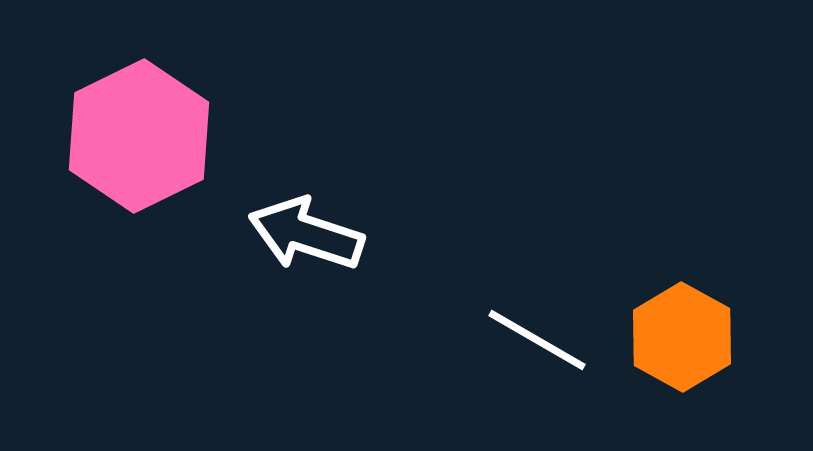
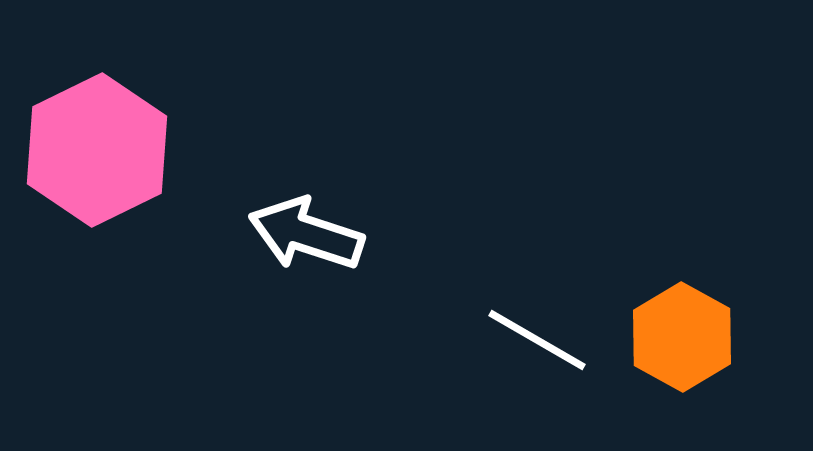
pink hexagon: moved 42 px left, 14 px down
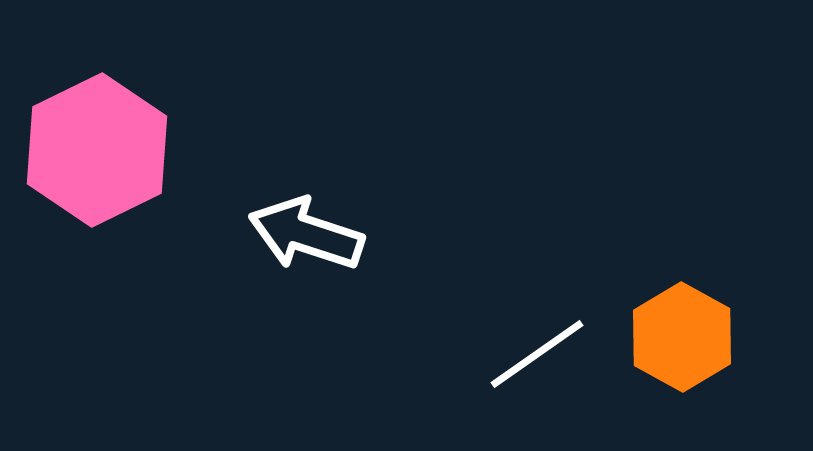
white line: moved 14 px down; rotated 65 degrees counterclockwise
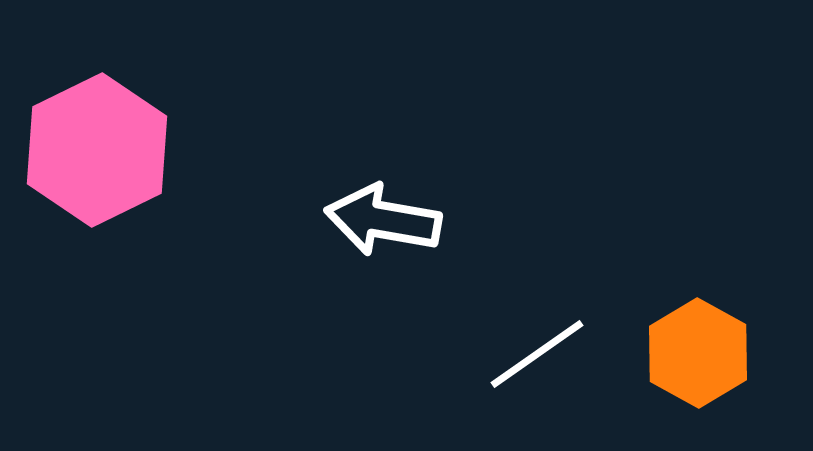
white arrow: moved 77 px right, 14 px up; rotated 8 degrees counterclockwise
orange hexagon: moved 16 px right, 16 px down
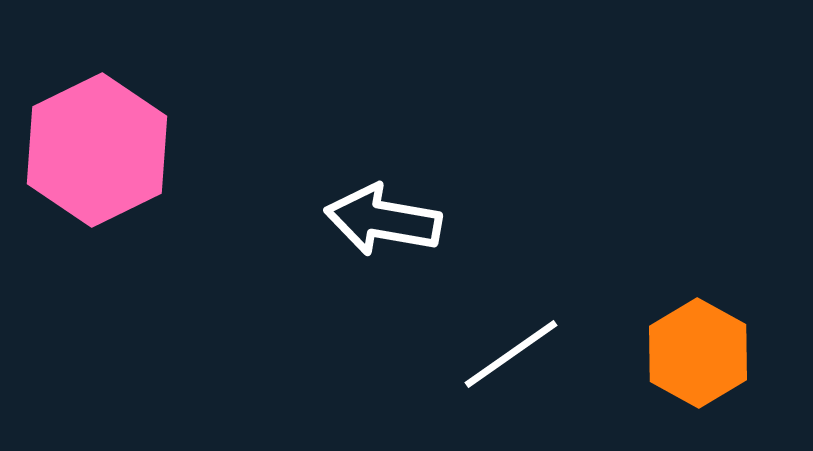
white line: moved 26 px left
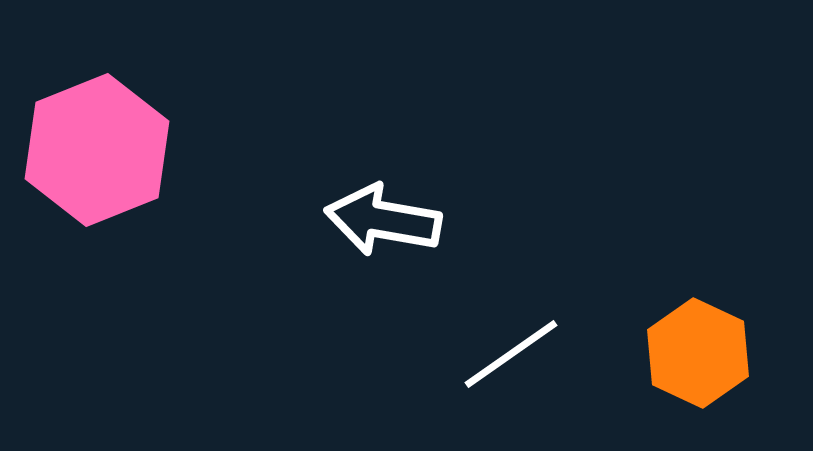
pink hexagon: rotated 4 degrees clockwise
orange hexagon: rotated 4 degrees counterclockwise
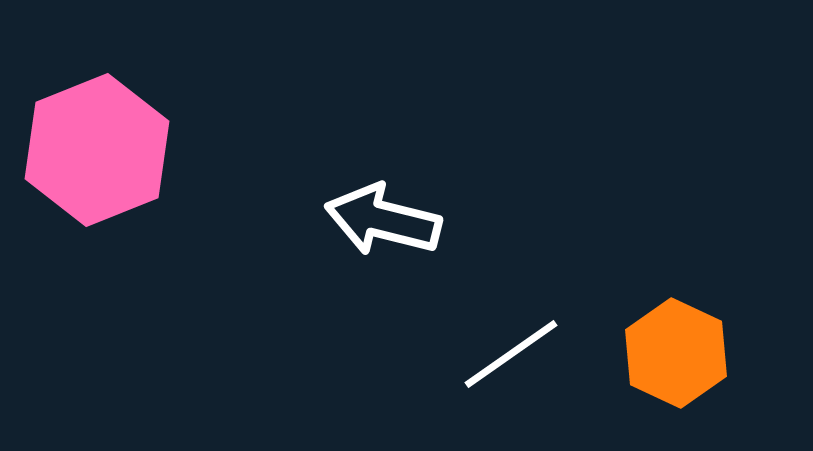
white arrow: rotated 4 degrees clockwise
orange hexagon: moved 22 px left
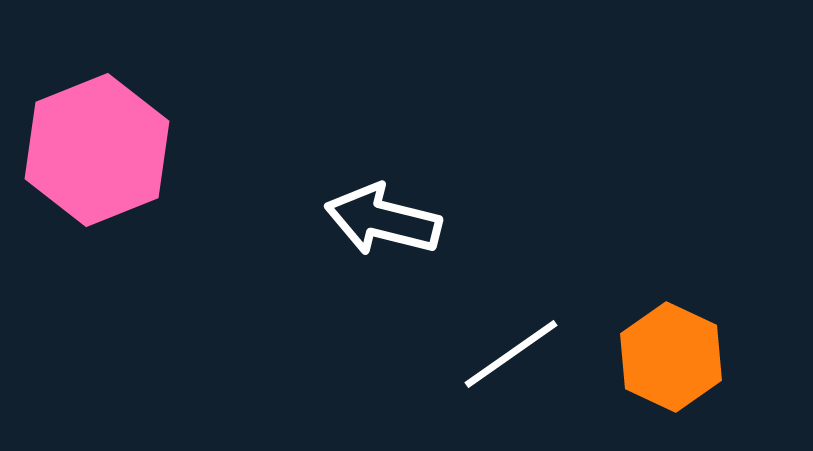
orange hexagon: moved 5 px left, 4 px down
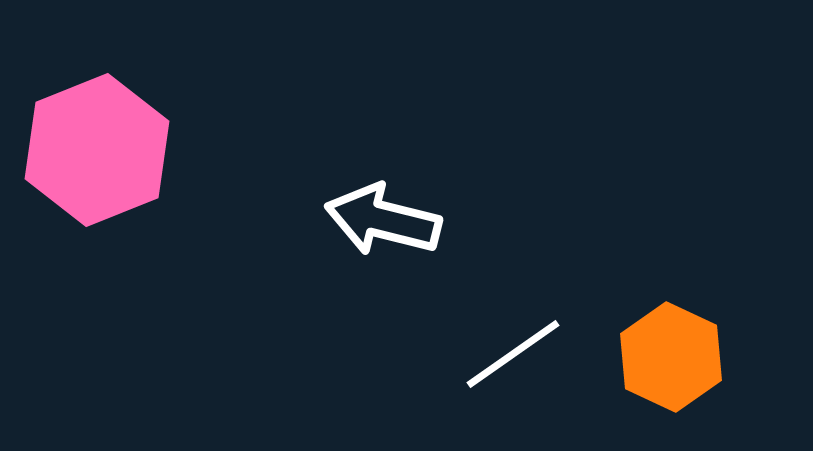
white line: moved 2 px right
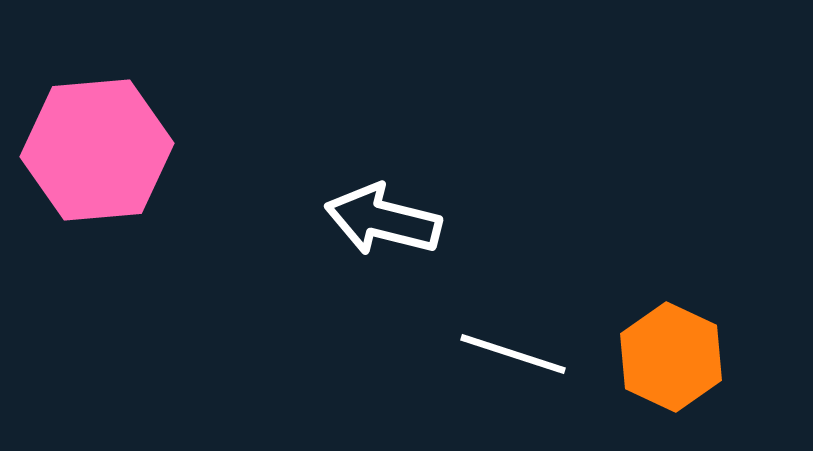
pink hexagon: rotated 17 degrees clockwise
white line: rotated 53 degrees clockwise
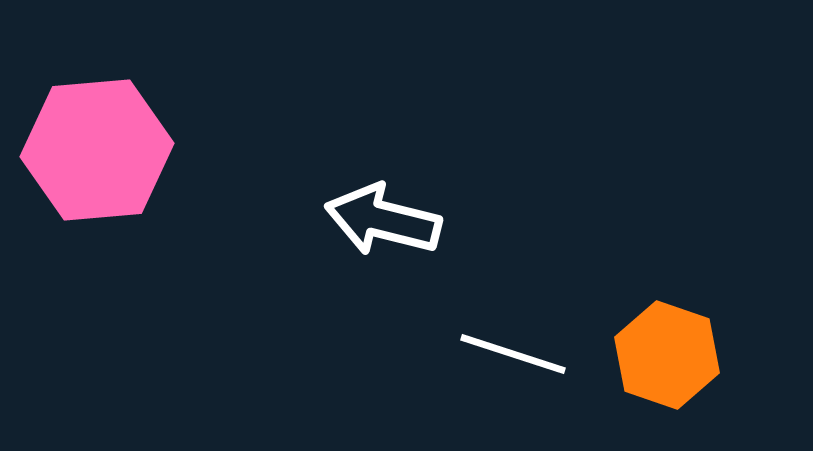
orange hexagon: moved 4 px left, 2 px up; rotated 6 degrees counterclockwise
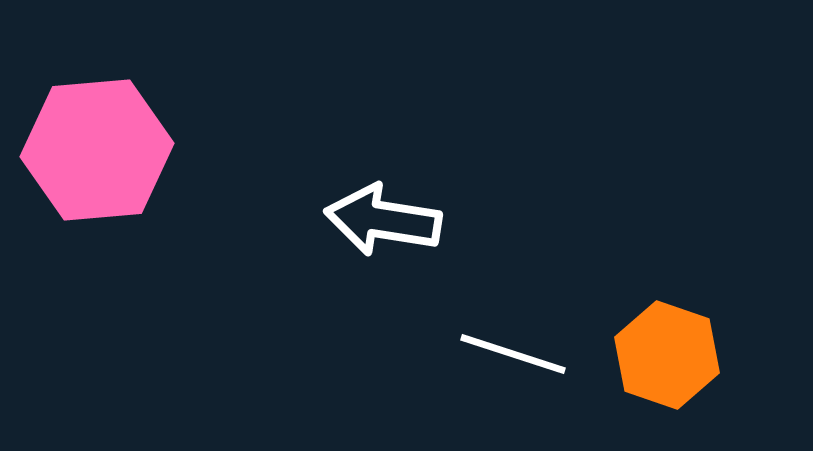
white arrow: rotated 5 degrees counterclockwise
